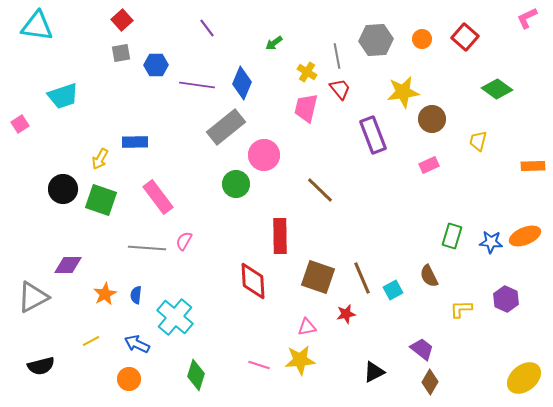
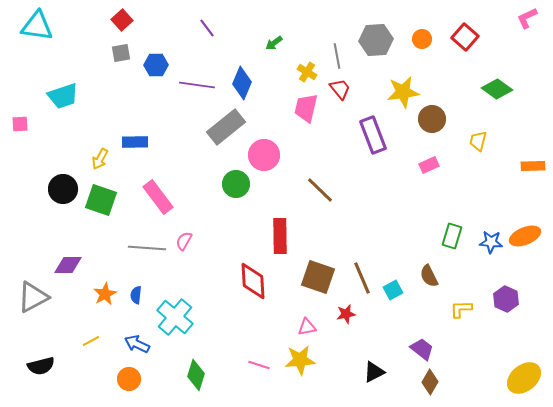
pink square at (20, 124): rotated 30 degrees clockwise
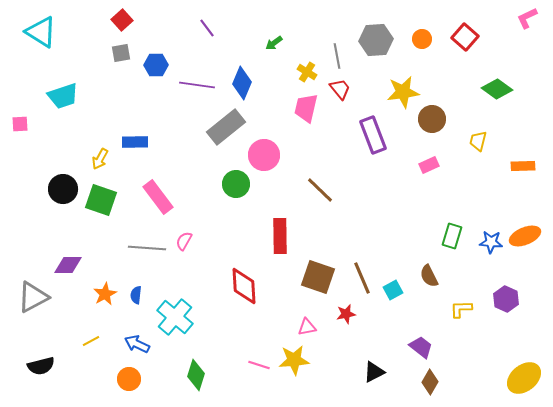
cyan triangle at (37, 26): moved 4 px right, 6 px down; rotated 24 degrees clockwise
orange rectangle at (533, 166): moved 10 px left
red diamond at (253, 281): moved 9 px left, 5 px down
purple trapezoid at (422, 349): moved 1 px left, 2 px up
yellow star at (300, 360): moved 6 px left
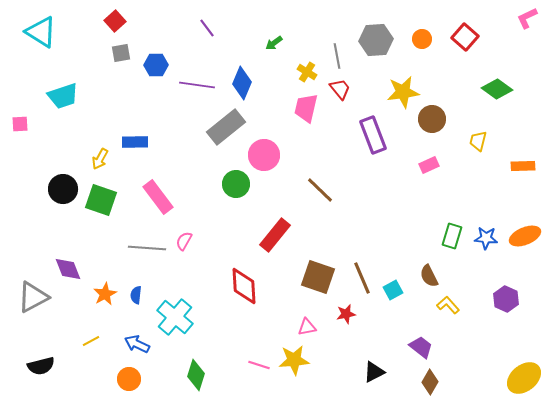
red square at (122, 20): moved 7 px left, 1 px down
red rectangle at (280, 236): moved 5 px left, 1 px up; rotated 40 degrees clockwise
blue star at (491, 242): moved 5 px left, 4 px up
purple diamond at (68, 265): moved 4 px down; rotated 68 degrees clockwise
yellow L-shape at (461, 309): moved 13 px left, 4 px up; rotated 50 degrees clockwise
